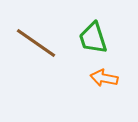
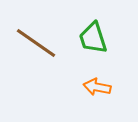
orange arrow: moved 7 px left, 9 px down
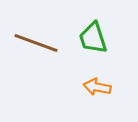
brown line: rotated 15 degrees counterclockwise
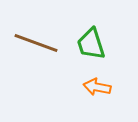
green trapezoid: moved 2 px left, 6 px down
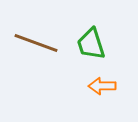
orange arrow: moved 5 px right, 1 px up; rotated 12 degrees counterclockwise
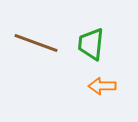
green trapezoid: rotated 24 degrees clockwise
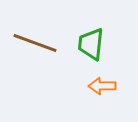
brown line: moved 1 px left
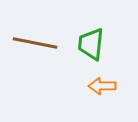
brown line: rotated 9 degrees counterclockwise
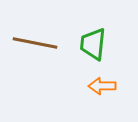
green trapezoid: moved 2 px right
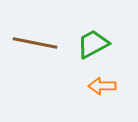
green trapezoid: rotated 56 degrees clockwise
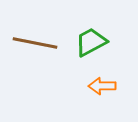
green trapezoid: moved 2 px left, 2 px up
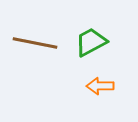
orange arrow: moved 2 px left
